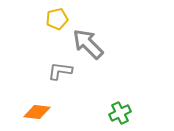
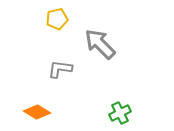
gray arrow: moved 12 px right
gray L-shape: moved 2 px up
orange diamond: rotated 24 degrees clockwise
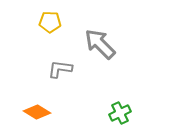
yellow pentagon: moved 7 px left, 3 px down; rotated 15 degrees clockwise
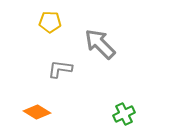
green cross: moved 4 px right, 1 px down
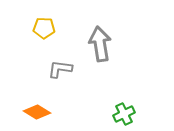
yellow pentagon: moved 6 px left, 6 px down
gray arrow: rotated 36 degrees clockwise
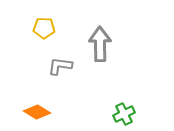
gray arrow: rotated 8 degrees clockwise
gray L-shape: moved 3 px up
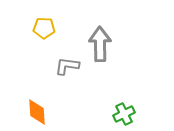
gray L-shape: moved 7 px right
orange diamond: rotated 56 degrees clockwise
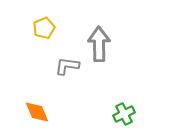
yellow pentagon: rotated 25 degrees counterclockwise
gray arrow: moved 1 px left
orange diamond: rotated 20 degrees counterclockwise
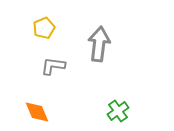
gray arrow: rotated 8 degrees clockwise
gray L-shape: moved 14 px left
green cross: moved 6 px left, 3 px up; rotated 10 degrees counterclockwise
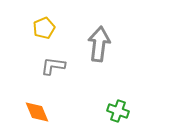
green cross: rotated 35 degrees counterclockwise
